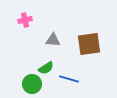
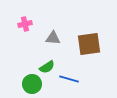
pink cross: moved 4 px down
gray triangle: moved 2 px up
green semicircle: moved 1 px right, 1 px up
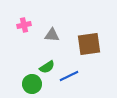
pink cross: moved 1 px left, 1 px down
gray triangle: moved 1 px left, 3 px up
blue line: moved 3 px up; rotated 42 degrees counterclockwise
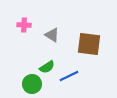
pink cross: rotated 16 degrees clockwise
gray triangle: rotated 28 degrees clockwise
brown square: rotated 15 degrees clockwise
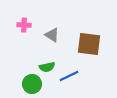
green semicircle: rotated 21 degrees clockwise
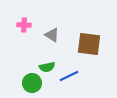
green circle: moved 1 px up
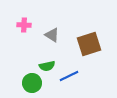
brown square: rotated 25 degrees counterclockwise
green semicircle: moved 1 px up
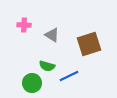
green semicircle: rotated 28 degrees clockwise
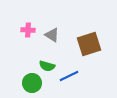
pink cross: moved 4 px right, 5 px down
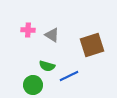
brown square: moved 3 px right, 1 px down
green circle: moved 1 px right, 2 px down
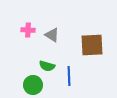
brown square: rotated 15 degrees clockwise
blue line: rotated 66 degrees counterclockwise
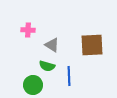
gray triangle: moved 10 px down
